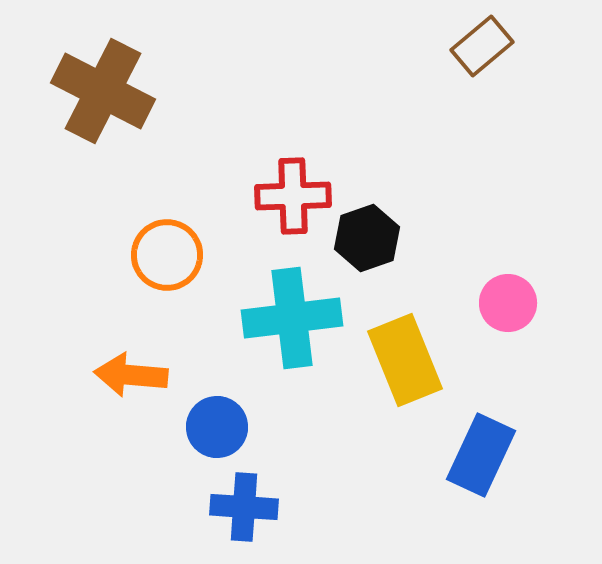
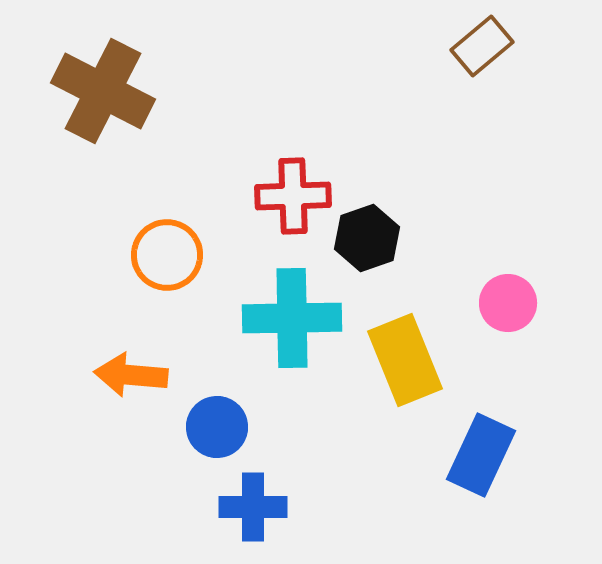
cyan cross: rotated 6 degrees clockwise
blue cross: moved 9 px right; rotated 4 degrees counterclockwise
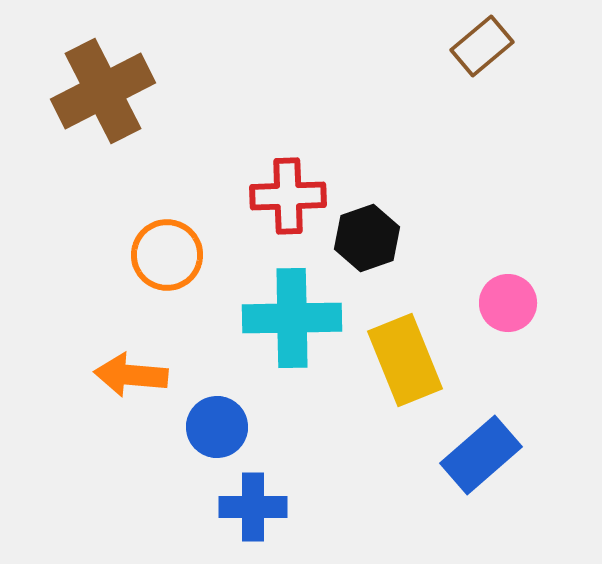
brown cross: rotated 36 degrees clockwise
red cross: moved 5 px left
blue rectangle: rotated 24 degrees clockwise
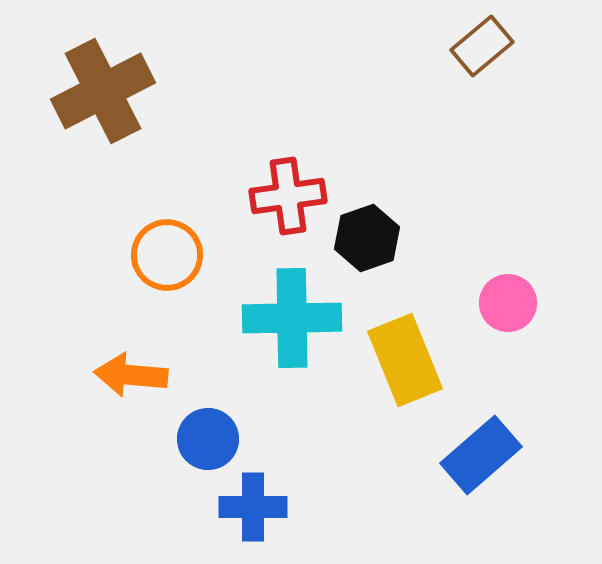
red cross: rotated 6 degrees counterclockwise
blue circle: moved 9 px left, 12 px down
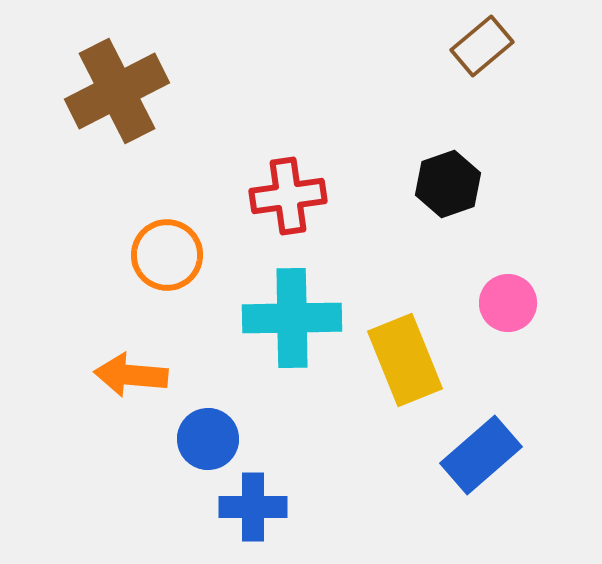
brown cross: moved 14 px right
black hexagon: moved 81 px right, 54 px up
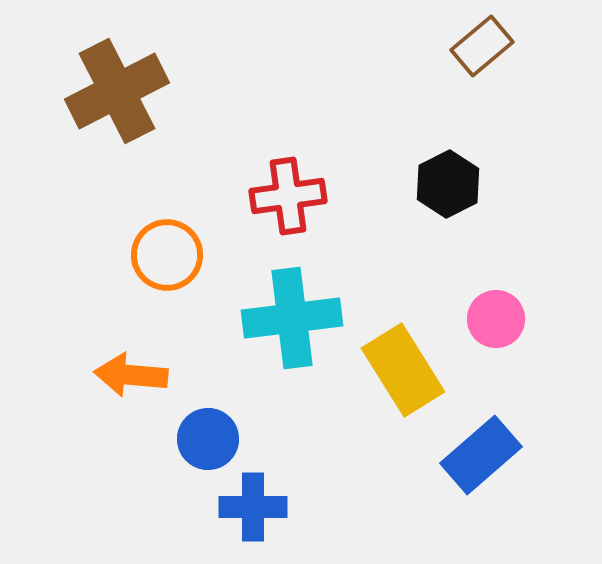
black hexagon: rotated 8 degrees counterclockwise
pink circle: moved 12 px left, 16 px down
cyan cross: rotated 6 degrees counterclockwise
yellow rectangle: moved 2 px left, 10 px down; rotated 10 degrees counterclockwise
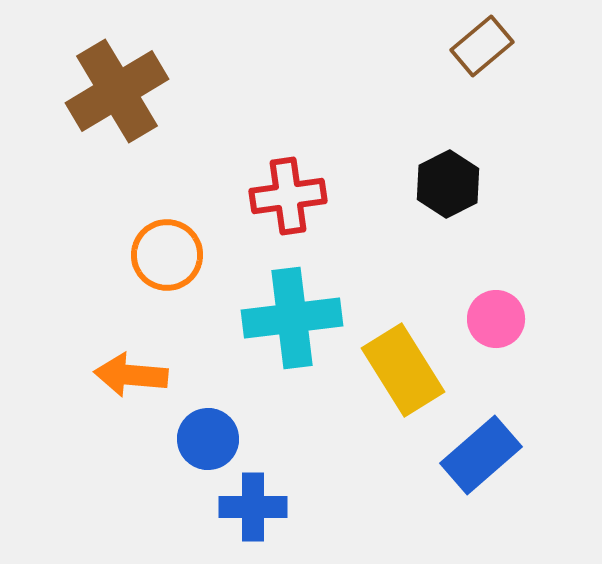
brown cross: rotated 4 degrees counterclockwise
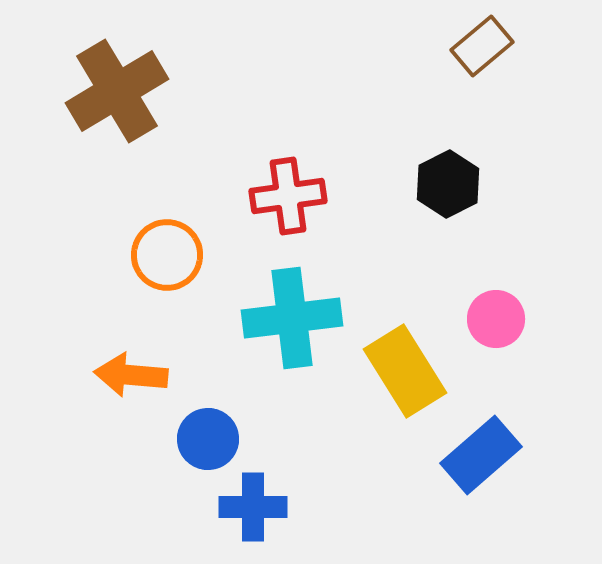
yellow rectangle: moved 2 px right, 1 px down
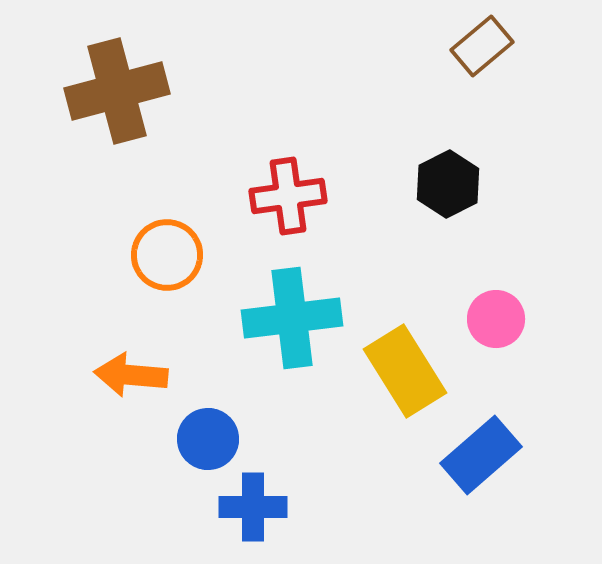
brown cross: rotated 16 degrees clockwise
